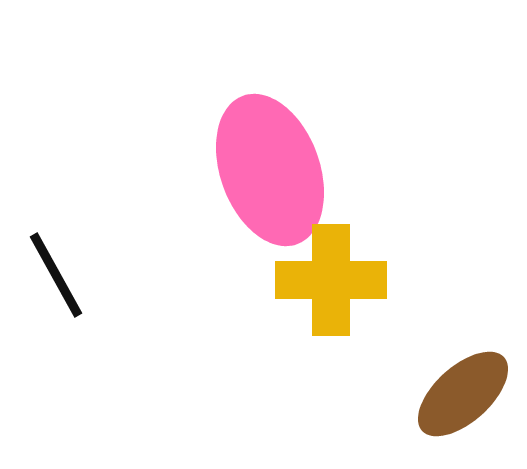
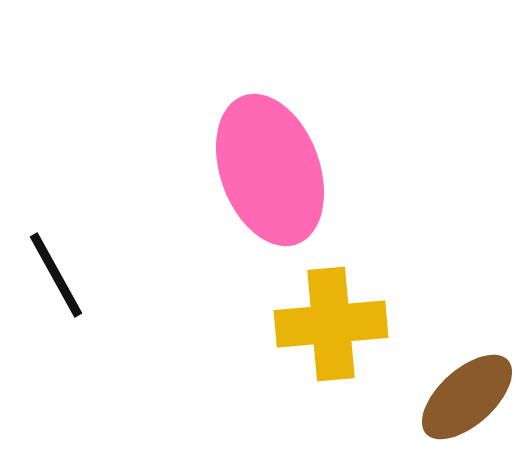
yellow cross: moved 44 px down; rotated 5 degrees counterclockwise
brown ellipse: moved 4 px right, 3 px down
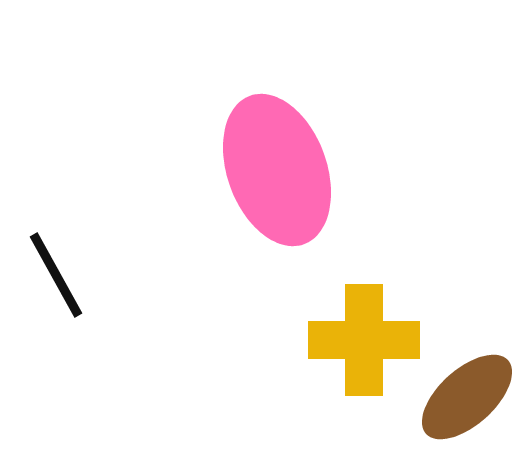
pink ellipse: moved 7 px right
yellow cross: moved 33 px right, 16 px down; rotated 5 degrees clockwise
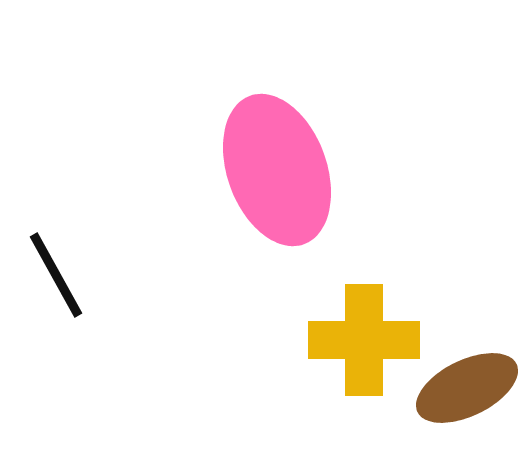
brown ellipse: moved 9 px up; rotated 16 degrees clockwise
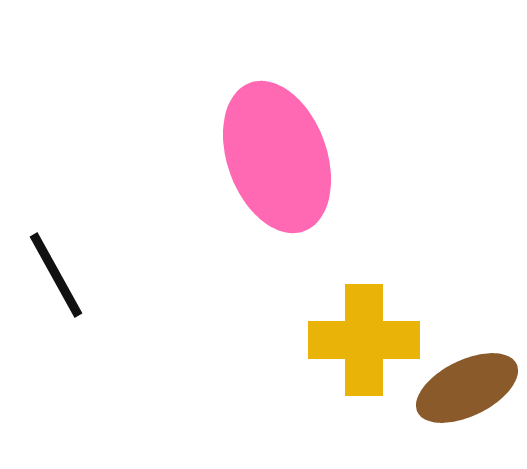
pink ellipse: moved 13 px up
